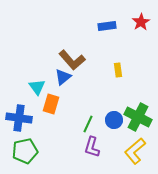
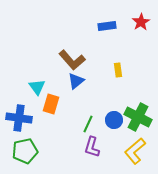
blue triangle: moved 13 px right, 4 px down
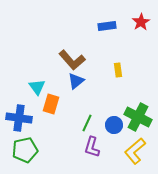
blue circle: moved 5 px down
green line: moved 1 px left, 1 px up
green pentagon: moved 1 px up
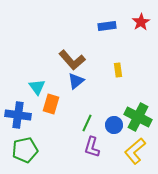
blue cross: moved 1 px left, 3 px up
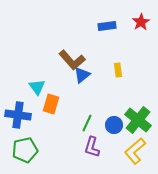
blue triangle: moved 6 px right, 6 px up
green cross: moved 3 px down; rotated 12 degrees clockwise
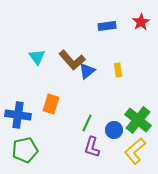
blue triangle: moved 5 px right, 4 px up
cyan triangle: moved 30 px up
blue circle: moved 5 px down
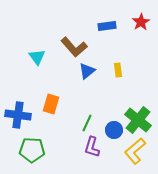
brown L-shape: moved 2 px right, 13 px up
green pentagon: moved 7 px right; rotated 15 degrees clockwise
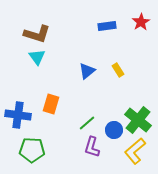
brown L-shape: moved 37 px left, 13 px up; rotated 32 degrees counterclockwise
yellow rectangle: rotated 24 degrees counterclockwise
green line: rotated 24 degrees clockwise
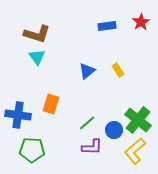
purple L-shape: rotated 105 degrees counterclockwise
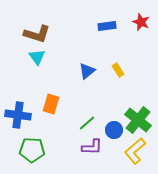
red star: rotated 18 degrees counterclockwise
